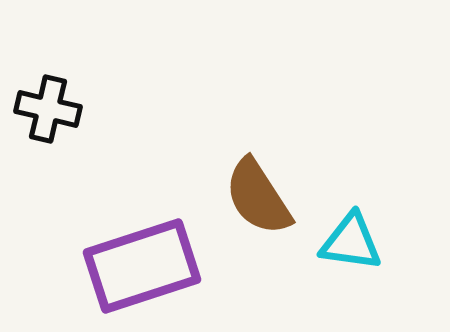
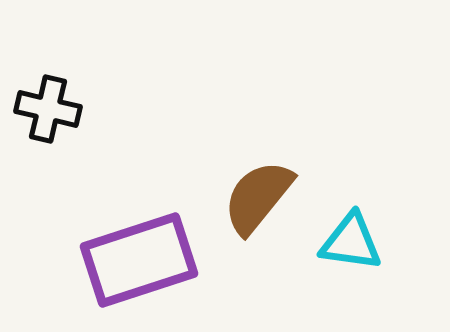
brown semicircle: rotated 72 degrees clockwise
purple rectangle: moved 3 px left, 6 px up
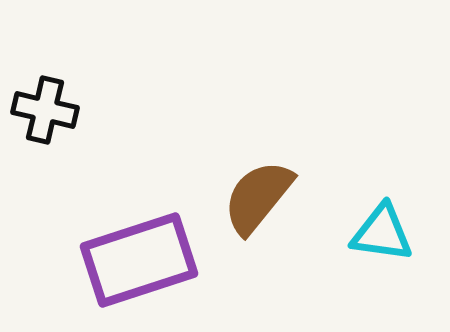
black cross: moved 3 px left, 1 px down
cyan triangle: moved 31 px right, 9 px up
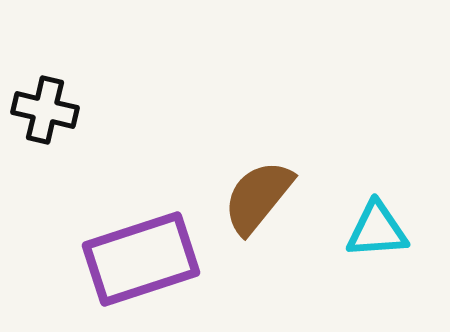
cyan triangle: moved 5 px left, 3 px up; rotated 12 degrees counterclockwise
purple rectangle: moved 2 px right, 1 px up
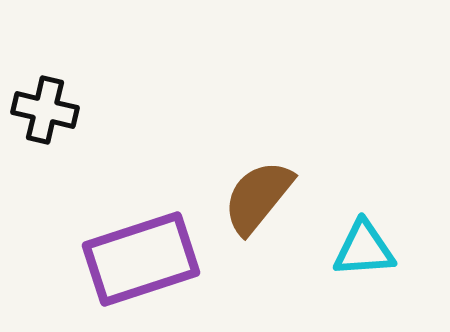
cyan triangle: moved 13 px left, 19 px down
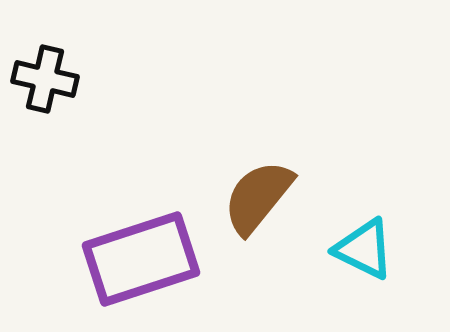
black cross: moved 31 px up
cyan triangle: rotated 30 degrees clockwise
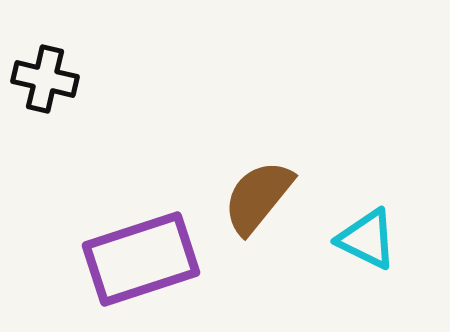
cyan triangle: moved 3 px right, 10 px up
